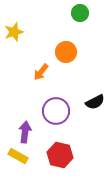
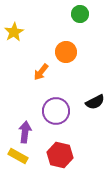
green circle: moved 1 px down
yellow star: rotated 12 degrees counterclockwise
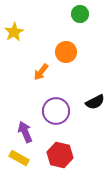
purple arrow: rotated 30 degrees counterclockwise
yellow rectangle: moved 1 px right, 2 px down
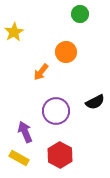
red hexagon: rotated 15 degrees clockwise
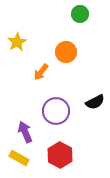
yellow star: moved 3 px right, 10 px down
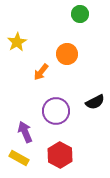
orange circle: moved 1 px right, 2 px down
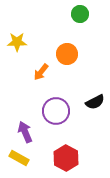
yellow star: rotated 30 degrees clockwise
red hexagon: moved 6 px right, 3 px down
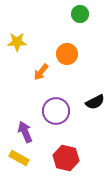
red hexagon: rotated 15 degrees counterclockwise
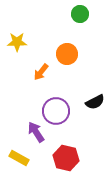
purple arrow: moved 11 px right; rotated 10 degrees counterclockwise
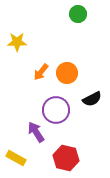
green circle: moved 2 px left
orange circle: moved 19 px down
black semicircle: moved 3 px left, 3 px up
purple circle: moved 1 px up
yellow rectangle: moved 3 px left
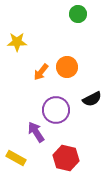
orange circle: moved 6 px up
